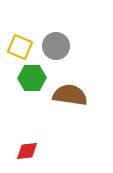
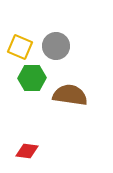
red diamond: rotated 15 degrees clockwise
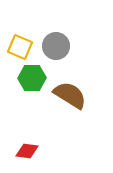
brown semicircle: rotated 24 degrees clockwise
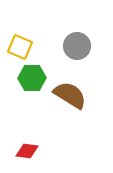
gray circle: moved 21 px right
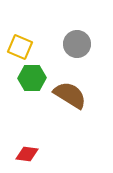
gray circle: moved 2 px up
red diamond: moved 3 px down
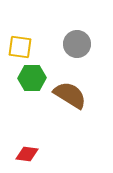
yellow square: rotated 15 degrees counterclockwise
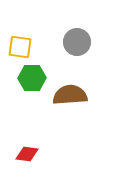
gray circle: moved 2 px up
brown semicircle: rotated 36 degrees counterclockwise
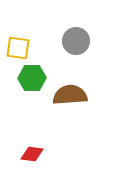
gray circle: moved 1 px left, 1 px up
yellow square: moved 2 px left, 1 px down
red diamond: moved 5 px right
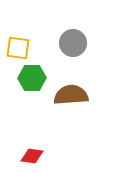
gray circle: moved 3 px left, 2 px down
brown semicircle: moved 1 px right
red diamond: moved 2 px down
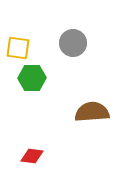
brown semicircle: moved 21 px right, 17 px down
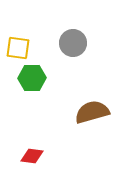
brown semicircle: rotated 12 degrees counterclockwise
